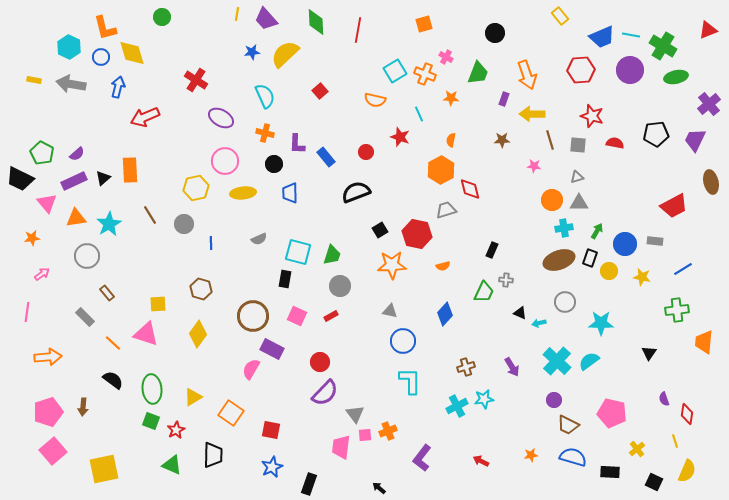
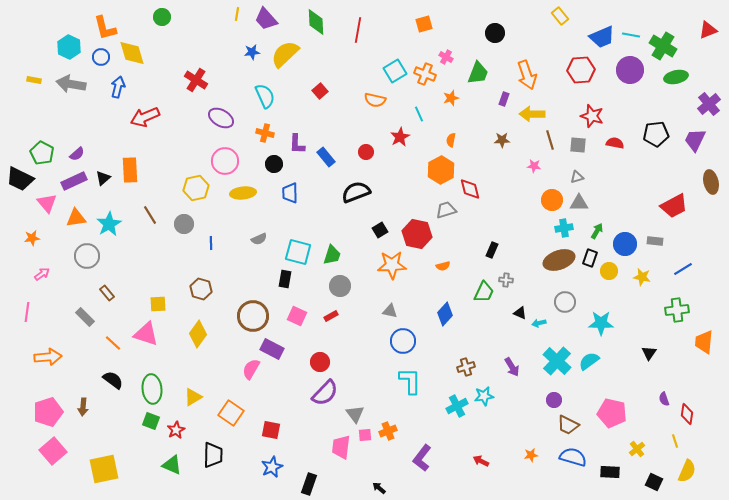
orange star at (451, 98): rotated 21 degrees counterclockwise
red star at (400, 137): rotated 24 degrees clockwise
cyan star at (484, 399): moved 3 px up
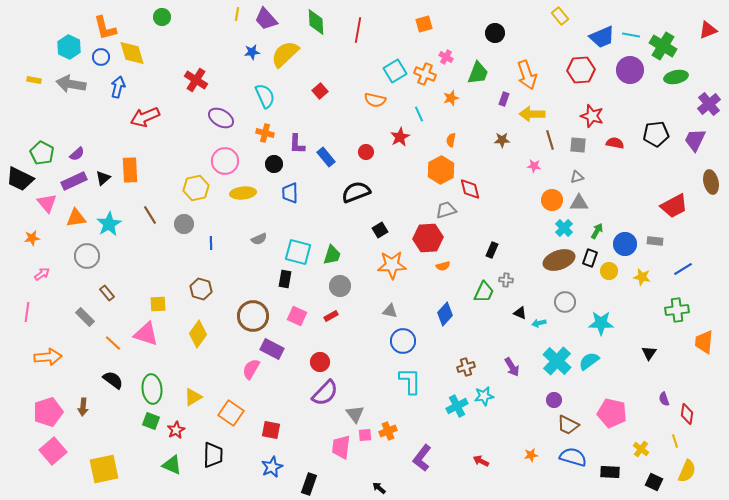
cyan cross at (564, 228): rotated 36 degrees counterclockwise
red hexagon at (417, 234): moved 11 px right, 4 px down; rotated 16 degrees counterclockwise
yellow cross at (637, 449): moved 4 px right; rotated 14 degrees counterclockwise
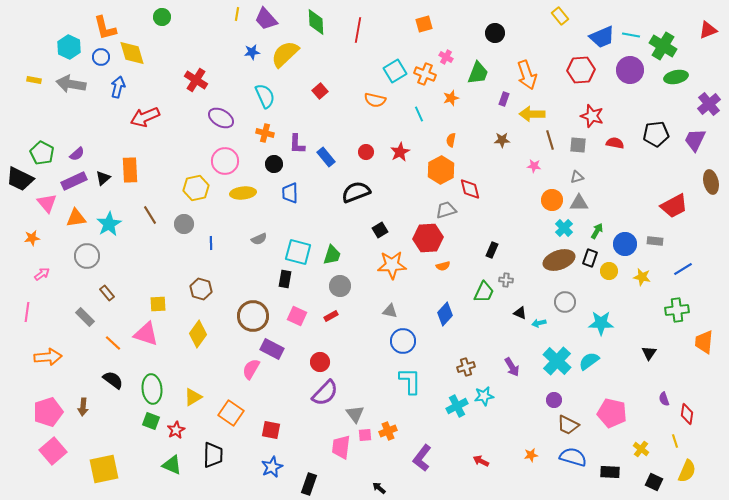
red star at (400, 137): moved 15 px down
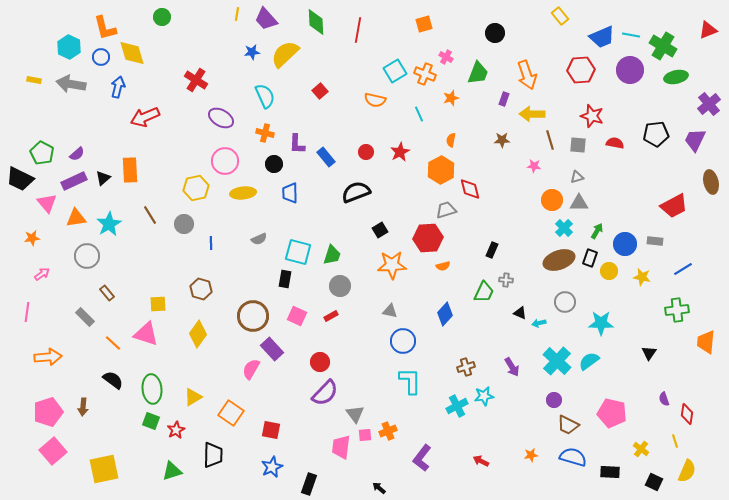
orange trapezoid at (704, 342): moved 2 px right
purple rectangle at (272, 349): rotated 20 degrees clockwise
green triangle at (172, 465): moved 6 px down; rotated 40 degrees counterclockwise
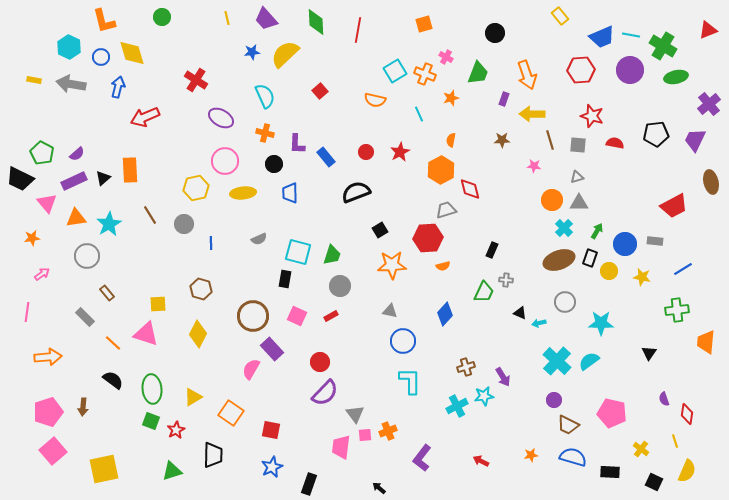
yellow line at (237, 14): moved 10 px left, 4 px down; rotated 24 degrees counterclockwise
orange L-shape at (105, 28): moved 1 px left, 7 px up
yellow diamond at (198, 334): rotated 8 degrees counterclockwise
purple arrow at (512, 367): moved 9 px left, 10 px down
